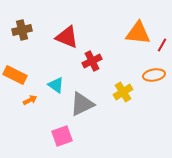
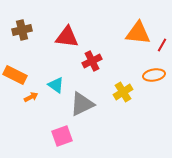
red triangle: rotated 15 degrees counterclockwise
orange arrow: moved 1 px right, 3 px up
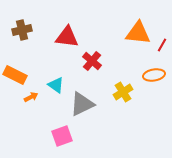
red cross: rotated 24 degrees counterclockwise
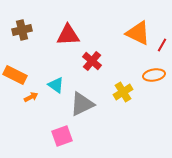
orange triangle: rotated 20 degrees clockwise
red triangle: moved 1 px right, 2 px up; rotated 10 degrees counterclockwise
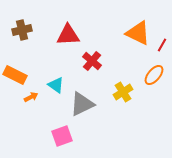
orange ellipse: rotated 40 degrees counterclockwise
